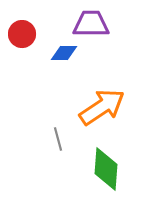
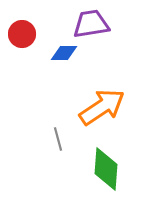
purple trapezoid: rotated 9 degrees counterclockwise
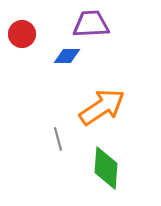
purple trapezoid: rotated 6 degrees clockwise
blue diamond: moved 3 px right, 3 px down
green diamond: moved 1 px up
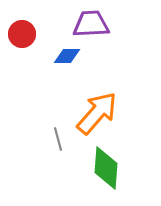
orange arrow: moved 5 px left, 6 px down; rotated 15 degrees counterclockwise
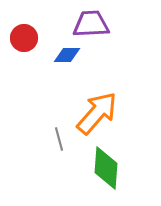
red circle: moved 2 px right, 4 px down
blue diamond: moved 1 px up
gray line: moved 1 px right
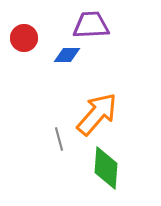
purple trapezoid: moved 1 px down
orange arrow: moved 1 px down
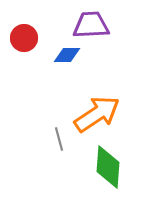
orange arrow: rotated 15 degrees clockwise
green diamond: moved 2 px right, 1 px up
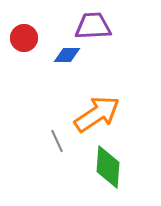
purple trapezoid: moved 2 px right, 1 px down
gray line: moved 2 px left, 2 px down; rotated 10 degrees counterclockwise
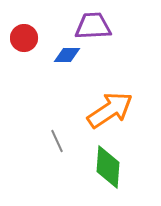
orange arrow: moved 13 px right, 4 px up
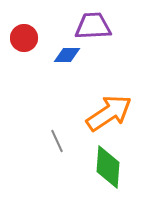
orange arrow: moved 1 px left, 3 px down
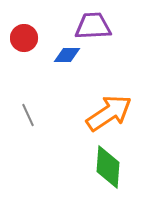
gray line: moved 29 px left, 26 px up
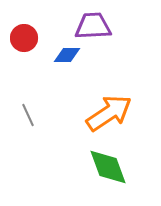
green diamond: rotated 24 degrees counterclockwise
